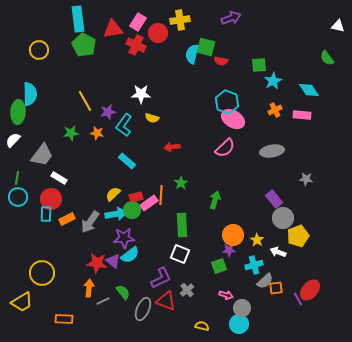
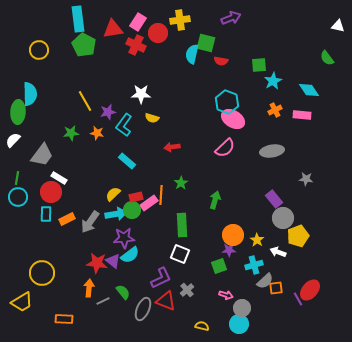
green square at (206, 47): moved 4 px up
red circle at (51, 199): moved 7 px up
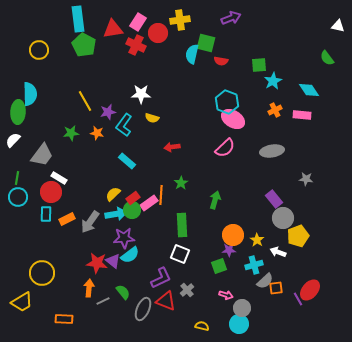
red rectangle at (136, 197): moved 3 px left, 1 px down; rotated 24 degrees counterclockwise
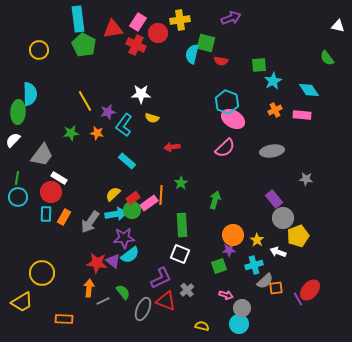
orange rectangle at (67, 219): moved 3 px left, 2 px up; rotated 35 degrees counterclockwise
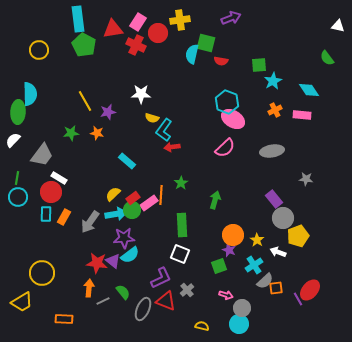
cyan L-shape at (124, 125): moved 40 px right, 5 px down
purple star at (229, 250): rotated 24 degrees clockwise
cyan cross at (254, 265): rotated 18 degrees counterclockwise
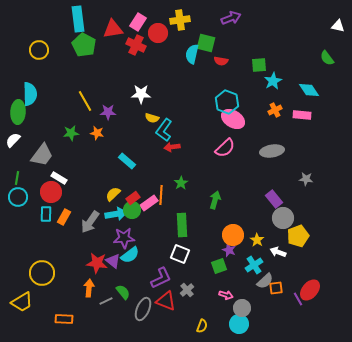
purple star at (108, 112): rotated 14 degrees clockwise
gray line at (103, 301): moved 3 px right
yellow semicircle at (202, 326): rotated 96 degrees clockwise
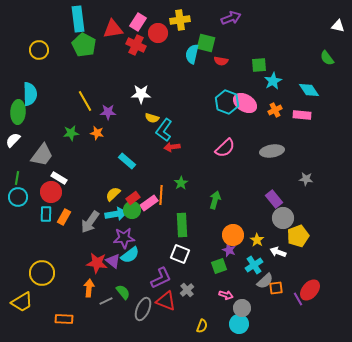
pink ellipse at (233, 119): moved 12 px right, 16 px up
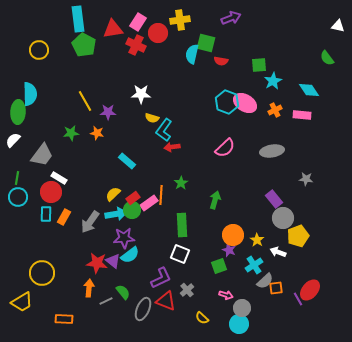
yellow semicircle at (202, 326): moved 8 px up; rotated 112 degrees clockwise
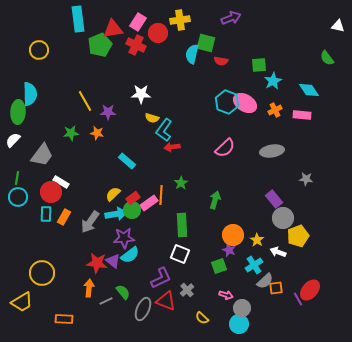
green pentagon at (84, 45): moved 16 px right; rotated 20 degrees clockwise
white rectangle at (59, 178): moved 2 px right, 4 px down
